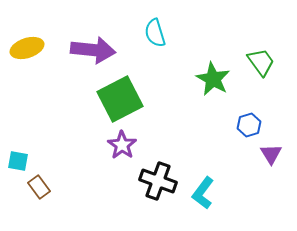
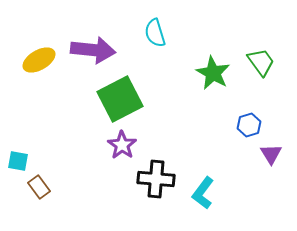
yellow ellipse: moved 12 px right, 12 px down; rotated 12 degrees counterclockwise
green star: moved 6 px up
black cross: moved 2 px left, 2 px up; rotated 15 degrees counterclockwise
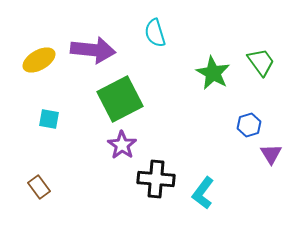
cyan square: moved 31 px right, 42 px up
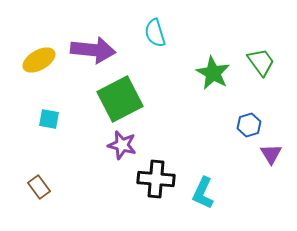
purple star: rotated 20 degrees counterclockwise
cyan L-shape: rotated 12 degrees counterclockwise
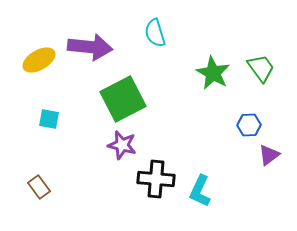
purple arrow: moved 3 px left, 3 px up
green trapezoid: moved 6 px down
green square: moved 3 px right
blue hexagon: rotated 15 degrees clockwise
purple triangle: moved 2 px left, 1 px down; rotated 25 degrees clockwise
cyan L-shape: moved 3 px left, 2 px up
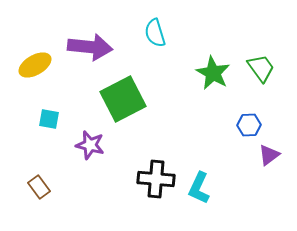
yellow ellipse: moved 4 px left, 5 px down
purple star: moved 32 px left
cyan L-shape: moved 1 px left, 3 px up
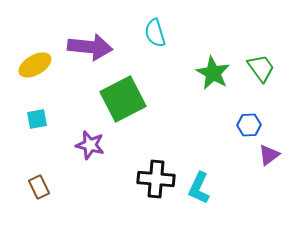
cyan square: moved 12 px left; rotated 20 degrees counterclockwise
brown rectangle: rotated 10 degrees clockwise
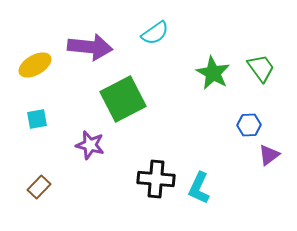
cyan semicircle: rotated 108 degrees counterclockwise
brown rectangle: rotated 70 degrees clockwise
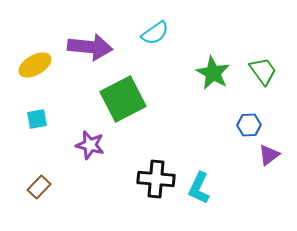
green trapezoid: moved 2 px right, 3 px down
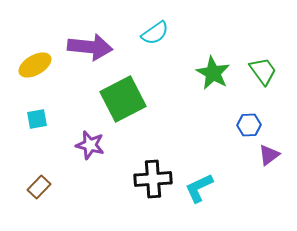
black cross: moved 3 px left; rotated 9 degrees counterclockwise
cyan L-shape: rotated 40 degrees clockwise
